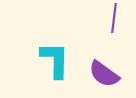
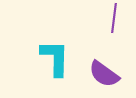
cyan L-shape: moved 2 px up
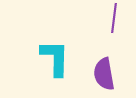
purple semicircle: rotated 44 degrees clockwise
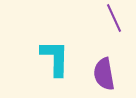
purple line: rotated 32 degrees counterclockwise
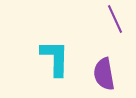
purple line: moved 1 px right, 1 px down
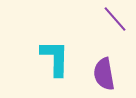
purple line: rotated 16 degrees counterclockwise
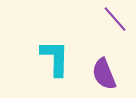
purple semicircle: rotated 12 degrees counterclockwise
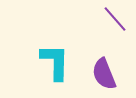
cyan L-shape: moved 4 px down
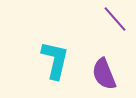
cyan L-shape: moved 2 px up; rotated 12 degrees clockwise
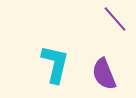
cyan L-shape: moved 4 px down
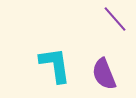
cyan L-shape: moved 1 px down; rotated 21 degrees counterclockwise
